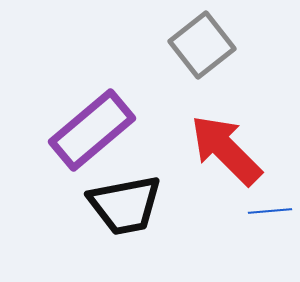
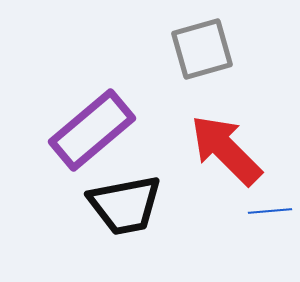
gray square: moved 4 px down; rotated 22 degrees clockwise
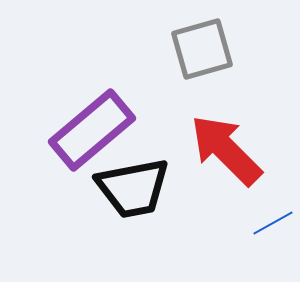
black trapezoid: moved 8 px right, 17 px up
blue line: moved 3 px right, 12 px down; rotated 24 degrees counterclockwise
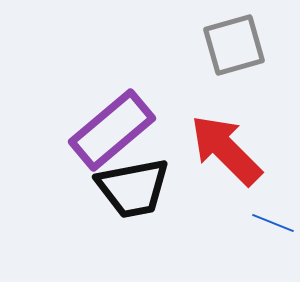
gray square: moved 32 px right, 4 px up
purple rectangle: moved 20 px right
blue line: rotated 51 degrees clockwise
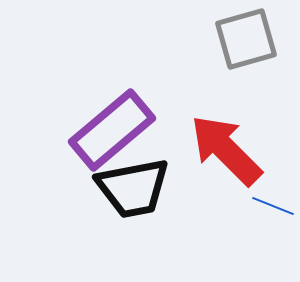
gray square: moved 12 px right, 6 px up
blue line: moved 17 px up
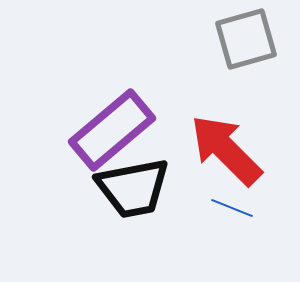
blue line: moved 41 px left, 2 px down
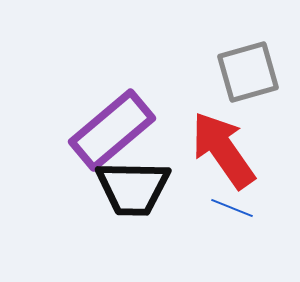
gray square: moved 2 px right, 33 px down
red arrow: moved 3 px left; rotated 10 degrees clockwise
black trapezoid: rotated 12 degrees clockwise
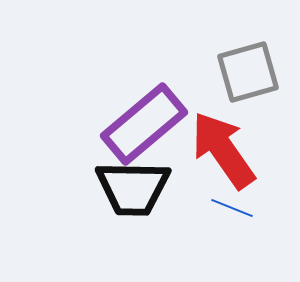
purple rectangle: moved 32 px right, 6 px up
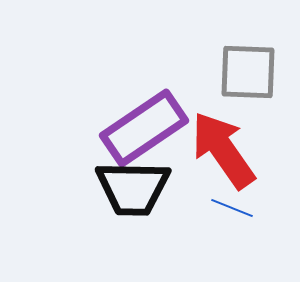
gray square: rotated 18 degrees clockwise
purple rectangle: moved 4 px down; rotated 6 degrees clockwise
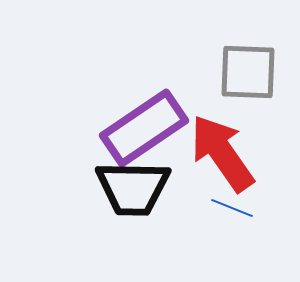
red arrow: moved 1 px left, 3 px down
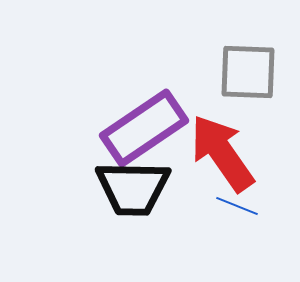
blue line: moved 5 px right, 2 px up
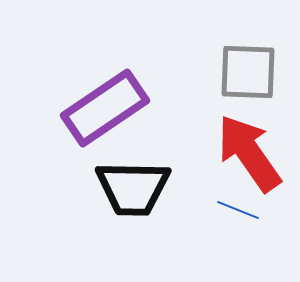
purple rectangle: moved 39 px left, 20 px up
red arrow: moved 27 px right
blue line: moved 1 px right, 4 px down
